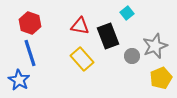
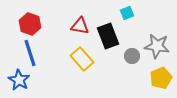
cyan square: rotated 16 degrees clockwise
red hexagon: moved 1 px down
gray star: moved 2 px right; rotated 30 degrees clockwise
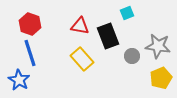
gray star: moved 1 px right
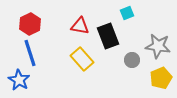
red hexagon: rotated 15 degrees clockwise
gray circle: moved 4 px down
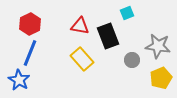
blue line: rotated 40 degrees clockwise
